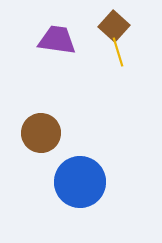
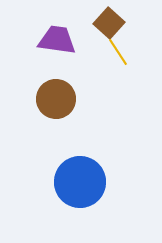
brown square: moved 5 px left, 3 px up
yellow line: rotated 16 degrees counterclockwise
brown circle: moved 15 px right, 34 px up
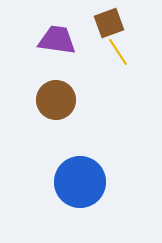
brown square: rotated 28 degrees clockwise
brown circle: moved 1 px down
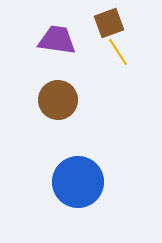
brown circle: moved 2 px right
blue circle: moved 2 px left
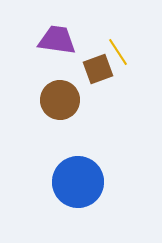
brown square: moved 11 px left, 46 px down
brown circle: moved 2 px right
